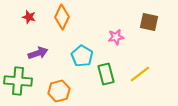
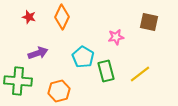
cyan pentagon: moved 1 px right, 1 px down
green rectangle: moved 3 px up
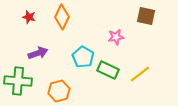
brown square: moved 3 px left, 6 px up
green rectangle: moved 2 px right, 1 px up; rotated 50 degrees counterclockwise
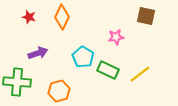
green cross: moved 1 px left, 1 px down
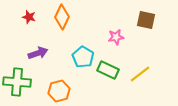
brown square: moved 4 px down
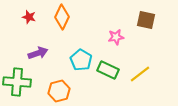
cyan pentagon: moved 2 px left, 3 px down
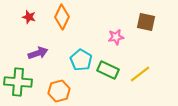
brown square: moved 2 px down
green cross: moved 1 px right
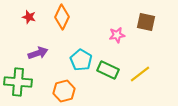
pink star: moved 1 px right, 2 px up
orange hexagon: moved 5 px right
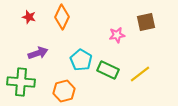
brown square: rotated 24 degrees counterclockwise
green cross: moved 3 px right
